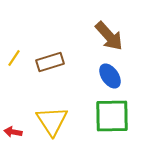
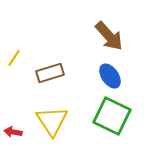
brown rectangle: moved 11 px down
green square: rotated 27 degrees clockwise
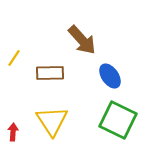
brown arrow: moved 27 px left, 4 px down
brown rectangle: rotated 16 degrees clockwise
green square: moved 6 px right, 4 px down
red arrow: rotated 84 degrees clockwise
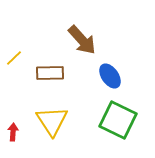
yellow line: rotated 12 degrees clockwise
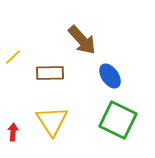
yellow line: moved 1 px left, 1 px up
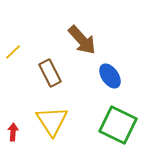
yellow line: moved 5 px up
brown rectangle: rotated 64 degrees clockwise
green square: moved 5 px down
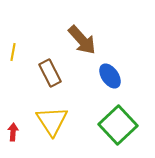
yellow line: rotated 36 degrees counterclockwise
green square: rotated 21 degrees clockwise
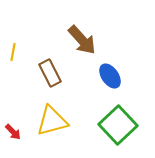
yellow triangle: rotated 48 degrees clockwise
red arrow: rotated 132 degrees clockwise
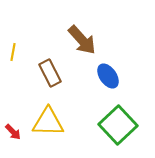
blue ellipse: moved 2 px left
yellow triangle: moved 4 px left, 1 px down; rotated 16 degrees clockwise
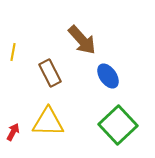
red arrow: rotated 108 degrees counterclockwise
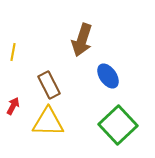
brown arrow: rotated 60 degrees clockwise
brown rectangle: moved 1 px left, 12 px down
red arrow: moved 26 px up
